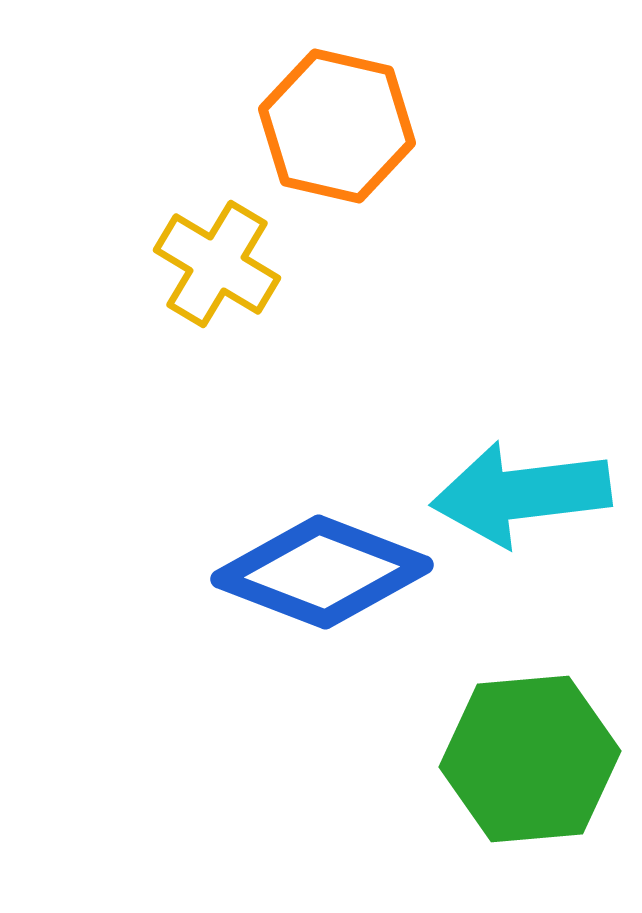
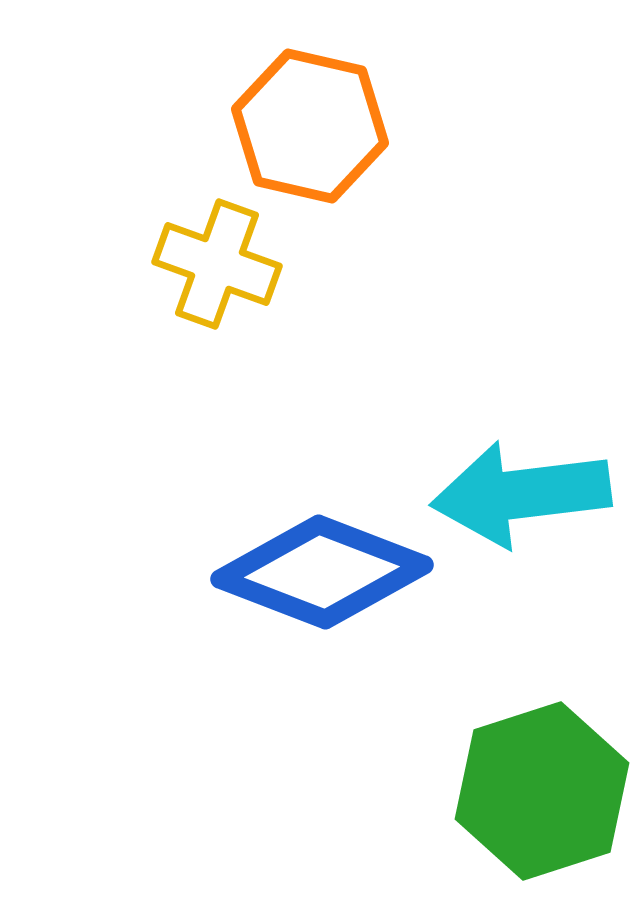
orange hexagon: moved 27 px left
yellow cross: rotated 11 degrees counterclockwise
green hexagon: moved 12 px right, 32 px down; rotated 13 degrees counterclockwise
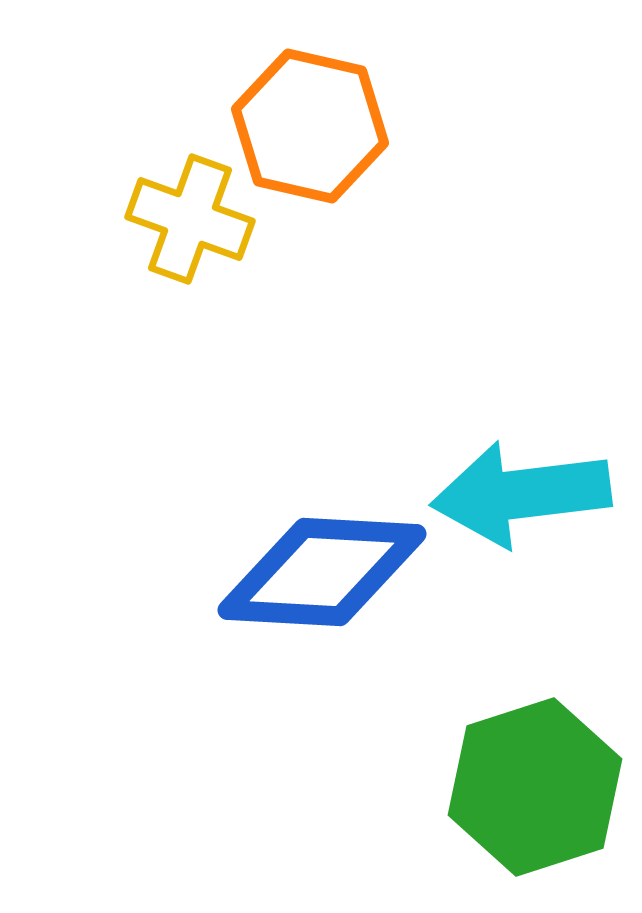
yellow cross: moved 27 px left, 45 px up
blue diamond: rotated 18 degrees counterclockwise
green hexagon: moved 7 px left, 4 px up
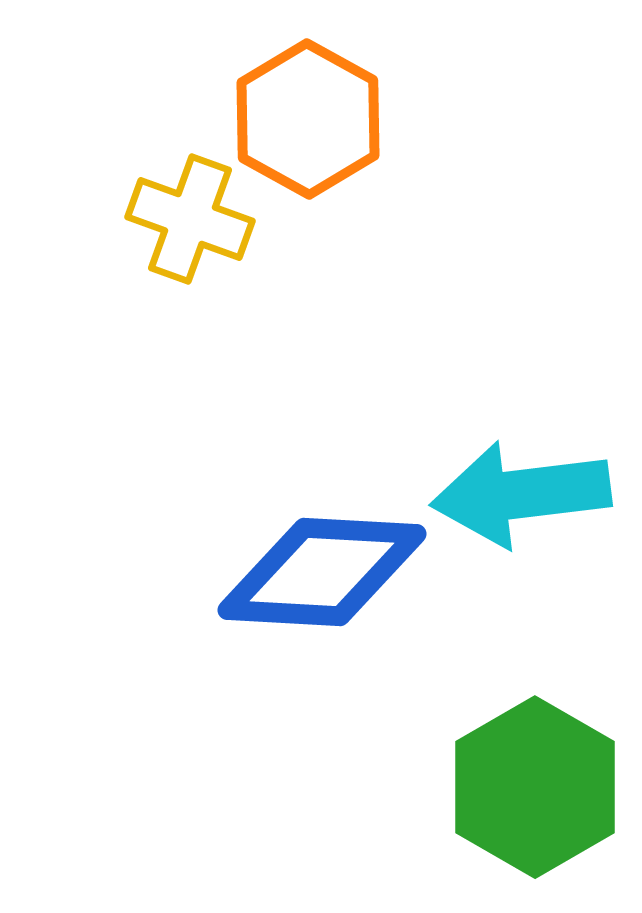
orange hexagon: moved 2 px left, 7 px up; rotated 16 degrees clockwise
green hexagon: rotated 12 degrees counterclockwise
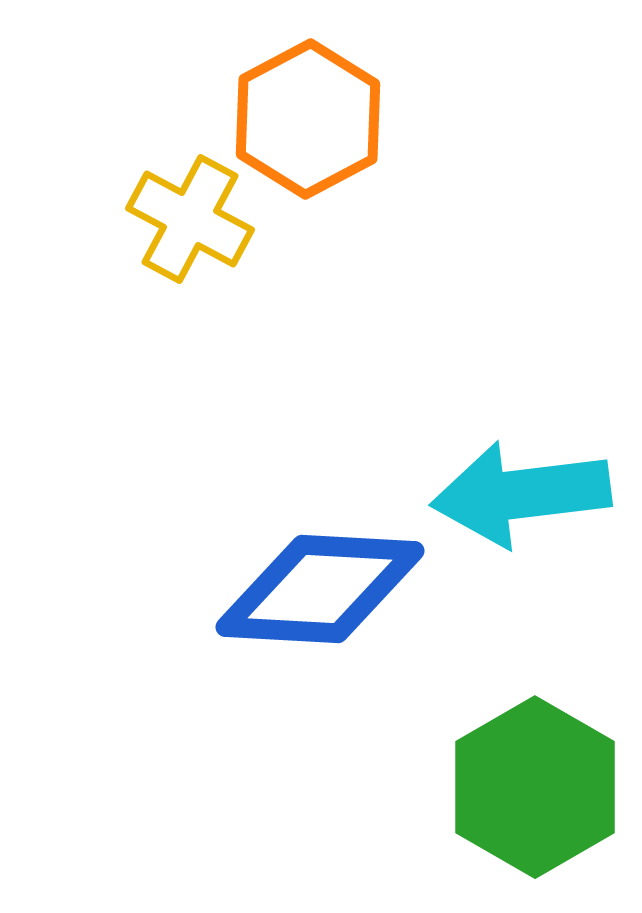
orange hexagon: rotated 3 degrees clockwise
yellow cross: rotated 8 degrees clockwise
blue diamond: moved 2 px left, 17 px down
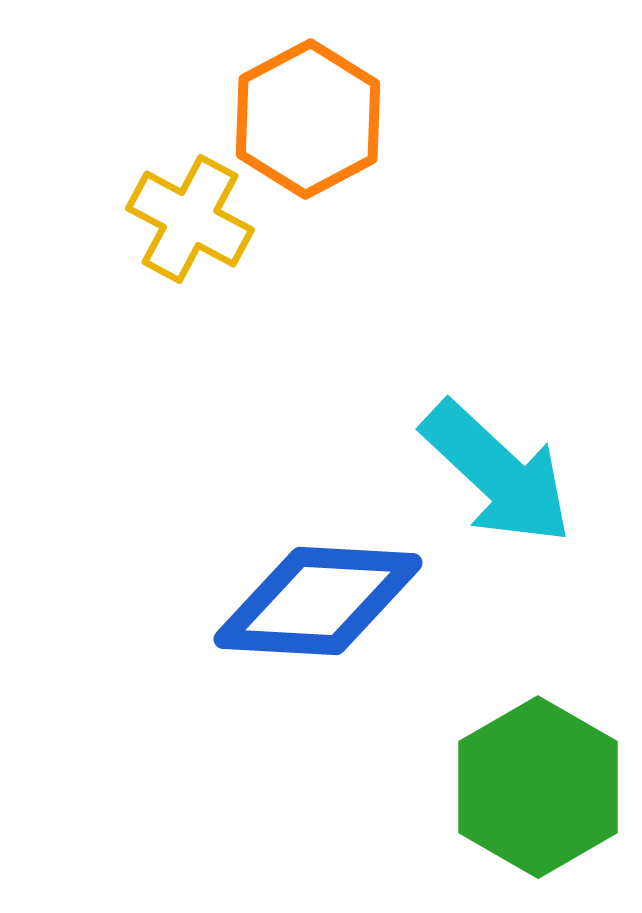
cyan arrow: moved 24 px left, 21 px up; rotated 130 degrees counterclockwise
blue diamond: moved 2 px left, 12 px down
green hexagon: moved 3 px right
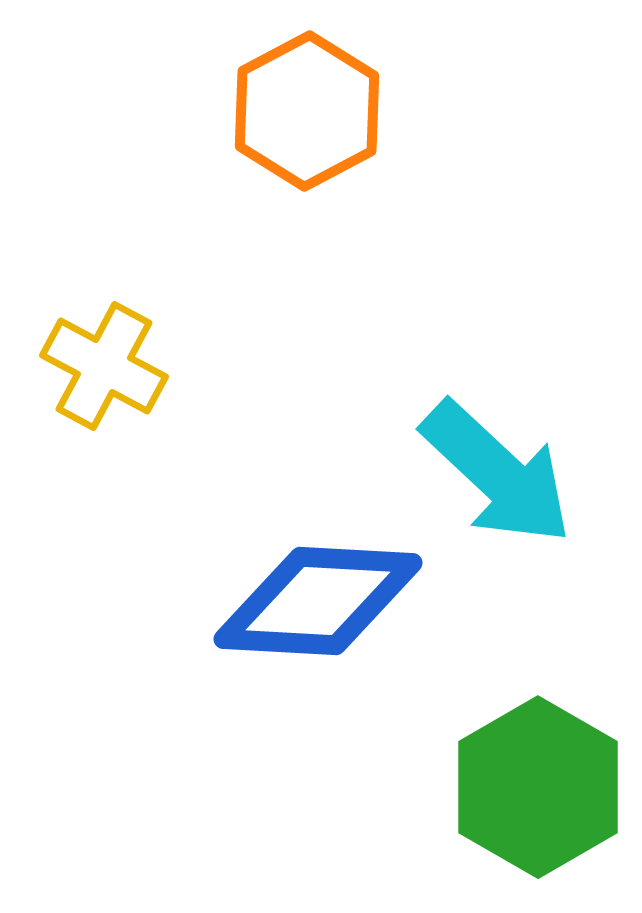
orange hexagon: moved 1 px left, 8 px up
yellow cross: moved 86 px left, 147 px down
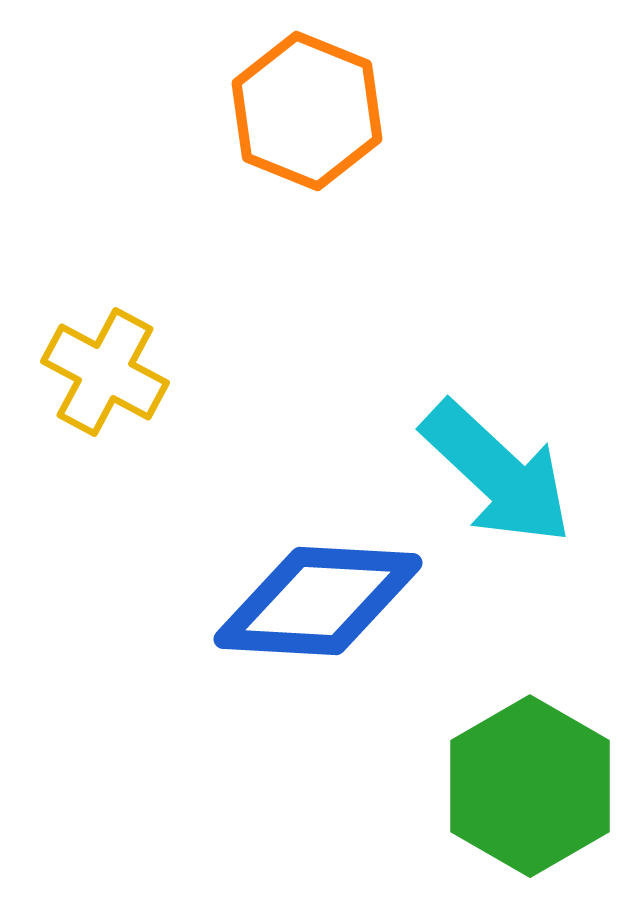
orange hexagon: rotated 10 degrees counterclockwise
yellow cross: moved 1 px right, 6 px down
green hexagon: moved 8 px left, 1 px up
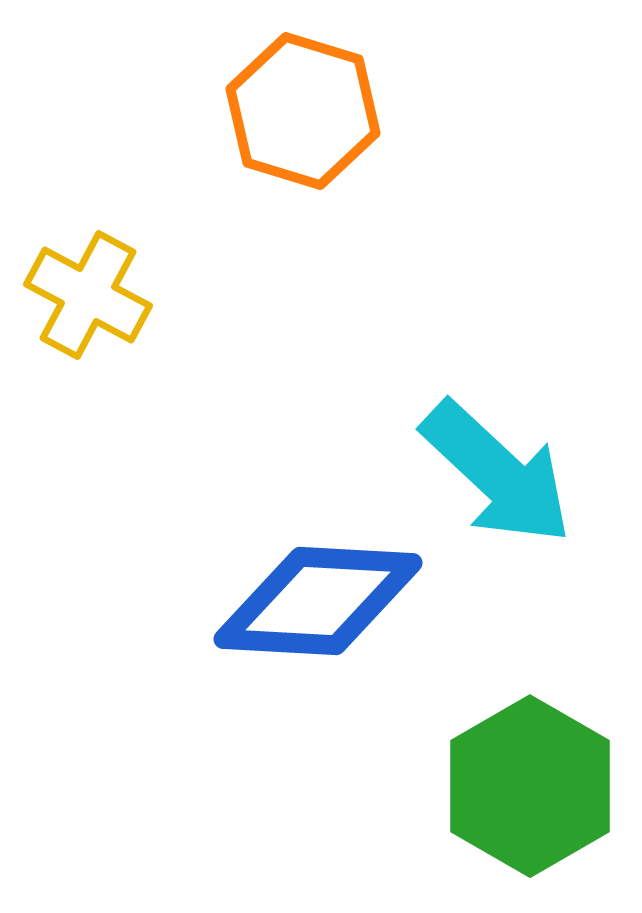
orange hexagon: moved 4 px left; rotated 5 degrees counterclockwise
yellow cross: moved 17 px left, 77 px up
